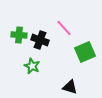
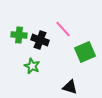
pink line: moved 1 px left, 1 px down
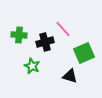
black cross: moved 5 px right, 2 px down; rotated 36 degrees counterclockwise
green square: moved 1 px left, 1 px down
black triangle: moved 11 px up
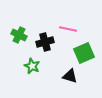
pink line: moved 5 px right; rotated 36 degrees counterclockwise
green cross: rotated 21 degrees clockwise
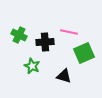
pink line: moved 1 px right, 3 px down
black cross: rotated 12 degrees clockwise
black triangle: moved 6 px left
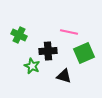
black cross: moved 3 px right, 9 px down
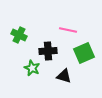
pink line: moved 1 px left, 2 px up
green star: moved 2 px down
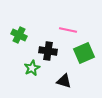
black cross: rotated 12 degrees clockwise
green star: rotated 21 degrees clockwise
black triangle: moved 5 px down
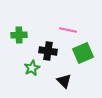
green cross: rotated 28 degrees counterclockwise
green square: moved 1 px left
black triangle: rotated 28 degrees clockwise
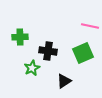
pink line: moved 22 px right, 4 px up
green cross: moved 1 px right, 2 px down
black triangle: rotated 42 degrees clockwise
